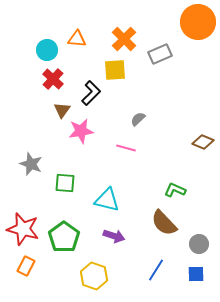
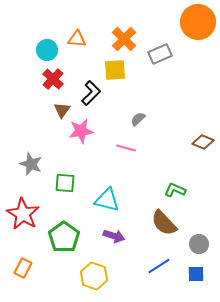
red star: moved 15 px up; rotated 16 degrees clockwise
orange rectangle: moved 3 px left, 2 px down
blue line: moved 3 px right, 4 px up; rotated 25 degrees clockwise
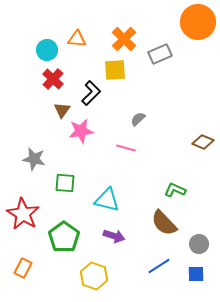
gray star: moved 3 px right, 5 px up; rotated 10 degrees counterclockwise
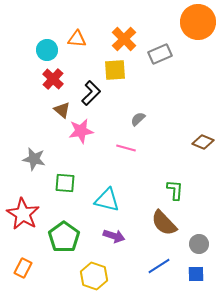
brown triangle: rotated 24 degrees counterclockwise
green L-shape: rotated 70 degrees clockwise
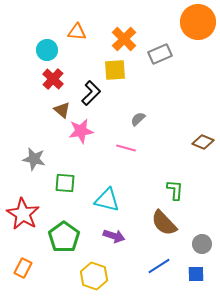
orange triangle: moved 7 px up
gray circle: moved 3 px right
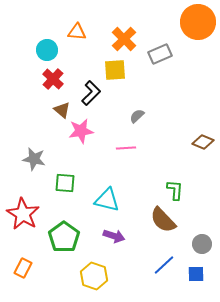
gray semicircle: moved 1 px left, 3 px up
pink line: rotated 18 degrees counterclockwise
brown semicircle: moved 1 px left, 3 px up
blue line: moved 5 px right, 1 px up; rotated 10 degrees counterclockwise
